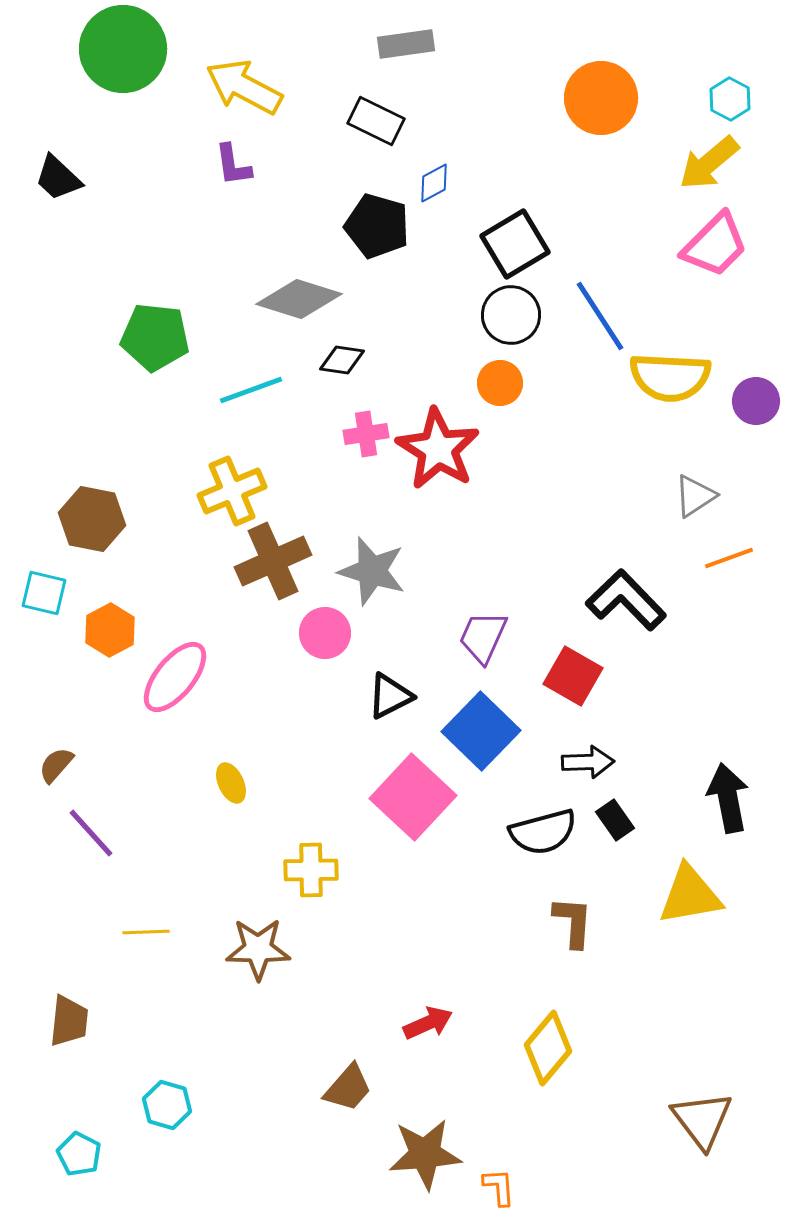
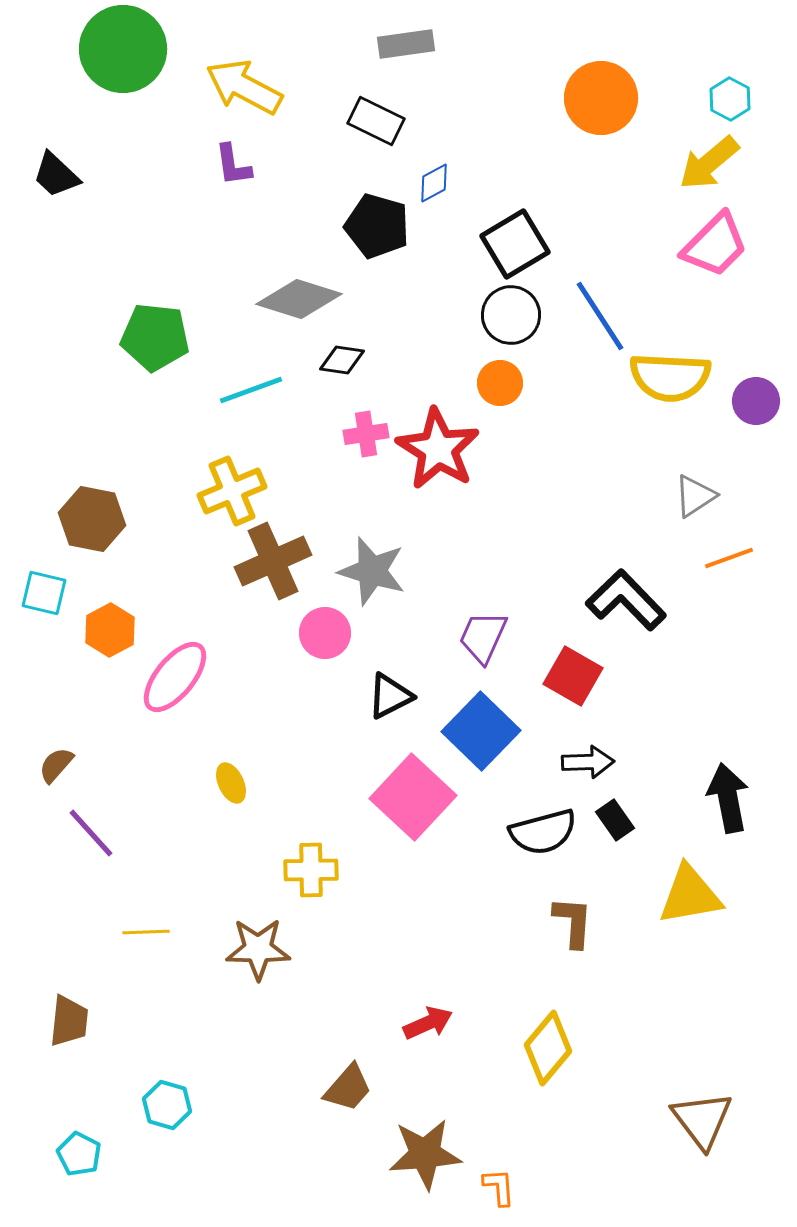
black trapezoid at (58, 178): moved 2 px left, 3 px up
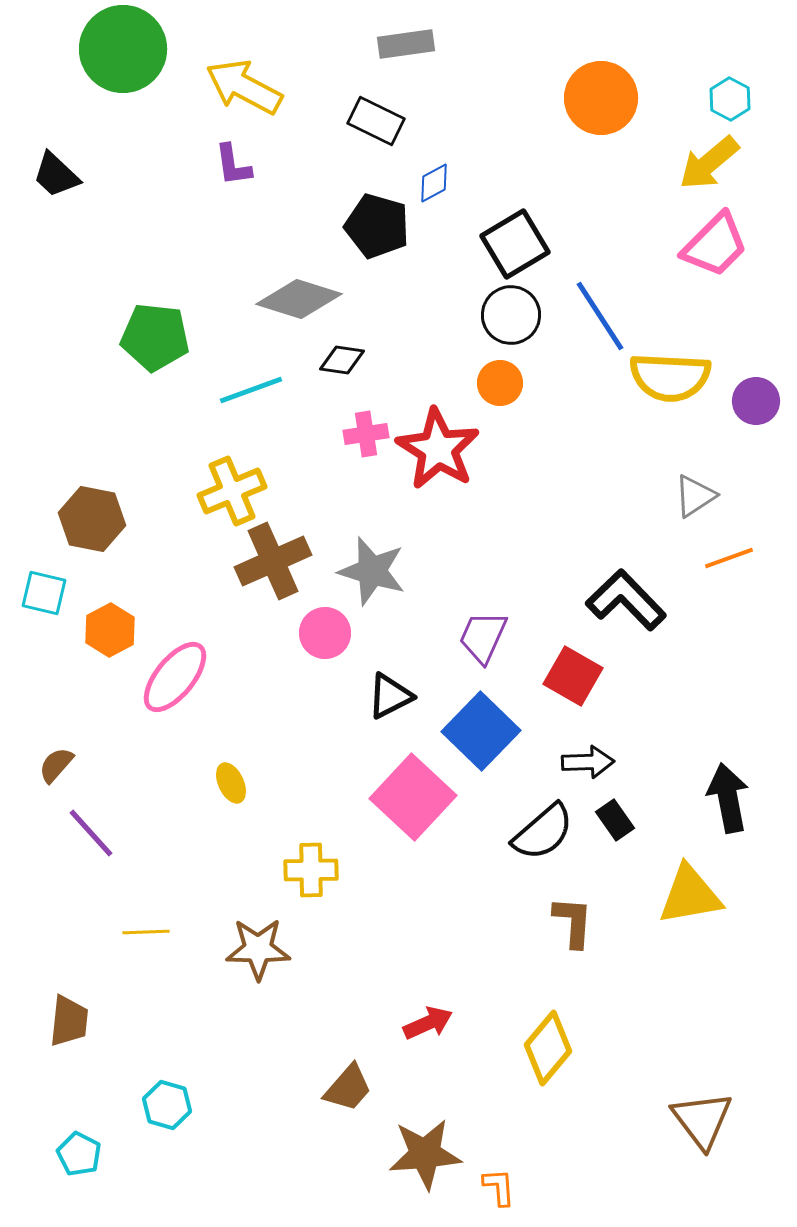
black semicircle at (543, 832): rotated 26 degrees counterclockwise
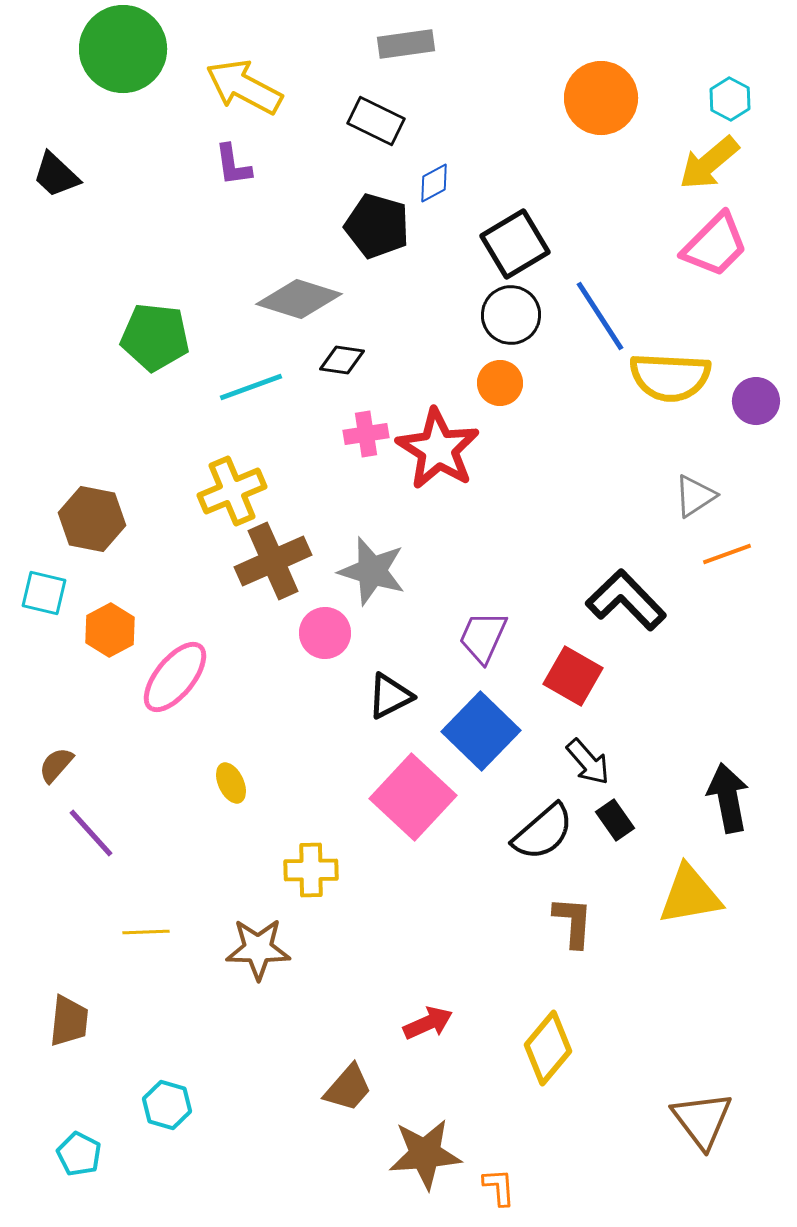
cyan line at (251, 390): moved 3 px up
orange line at (729, 558): moved 2 px left, 4 px up
black arrow at (588, 762): rotated 51 degrees clockwise
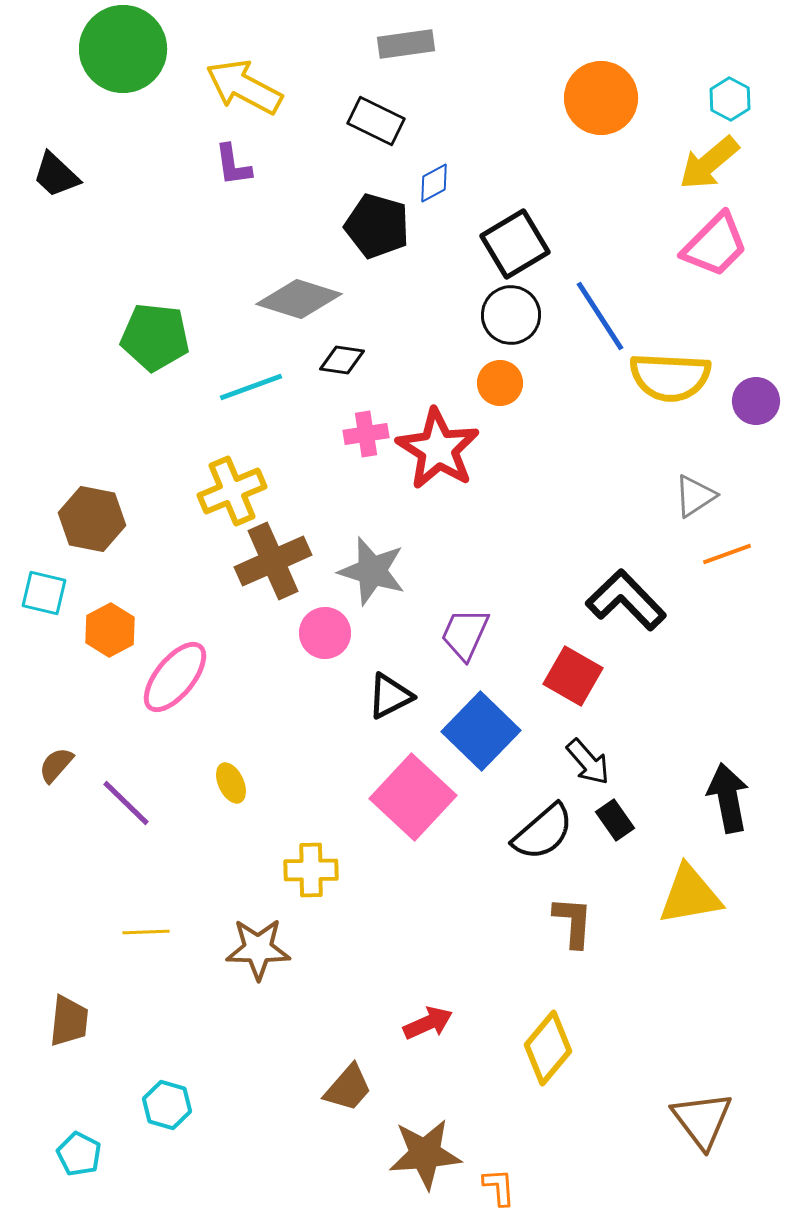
purple trapezoid at (483, 637): moved 18 px left, 3 px up
purple line at (91, 833): moved 35 px right, 30 px up; rotated 4 degrees counterclockwise
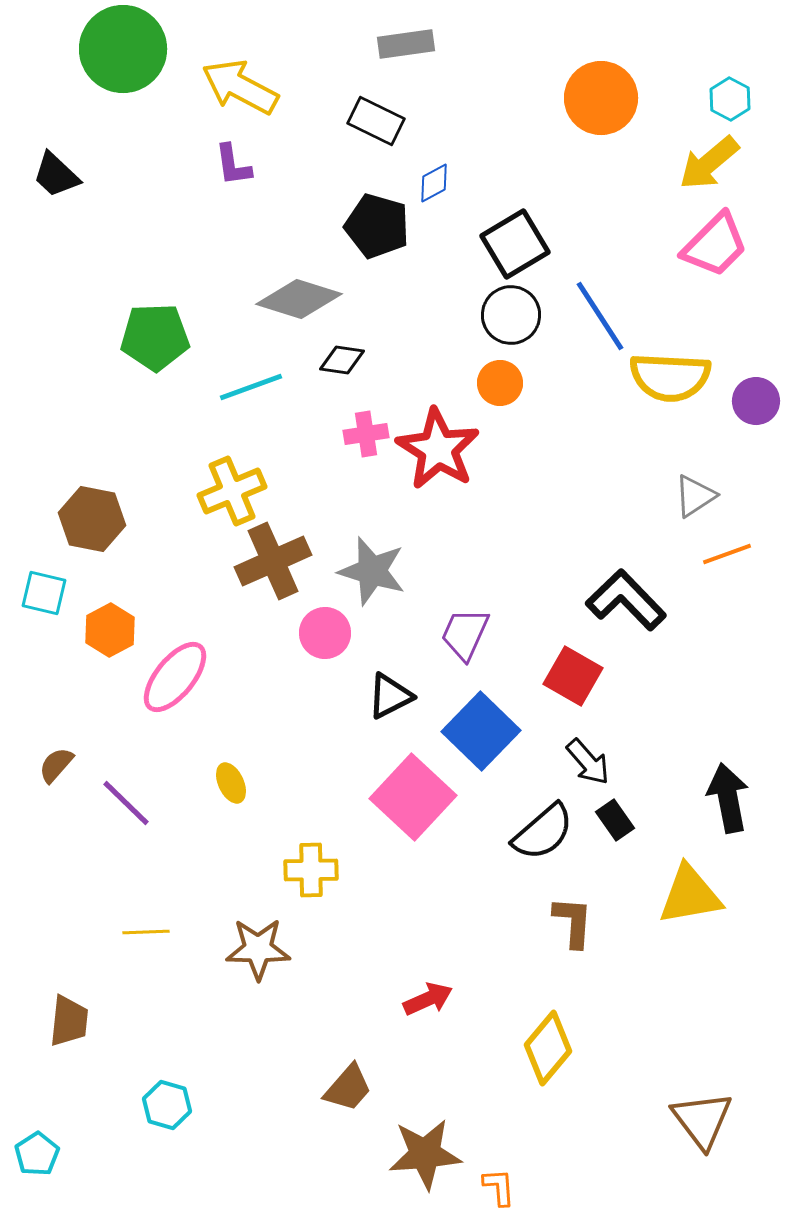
yellow arrow at (244, 87): moved 4 px left
green pentagon at (155, 337): rotated 8 degrees counterclockwise
red arrow at (428, 1023): moved 24 px up
cyan pentagon at (79, 1154): moved 42 px left; rotated 12 degrees clockwise
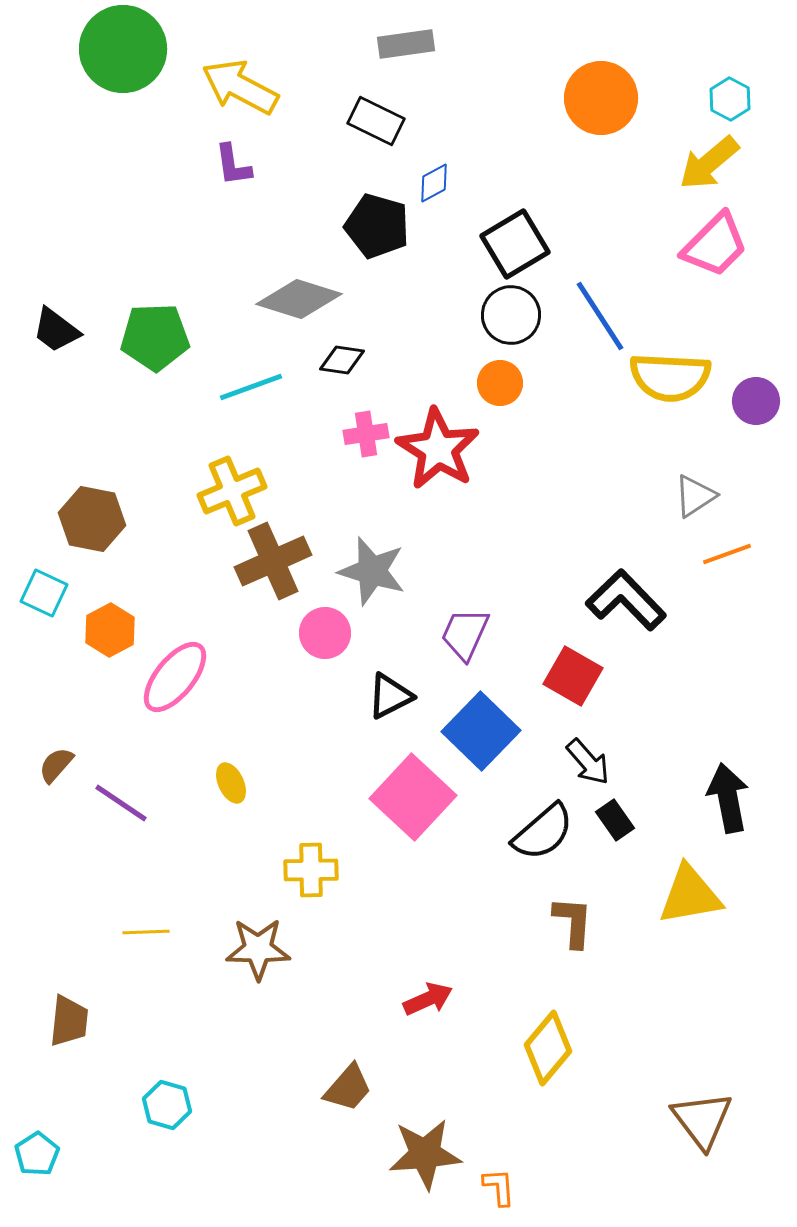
black trapezoid at (56, 175): moved 155 px down; rotated 6 degrees counterclockwise
cyan square at (44, 593): rotated 12 degrees clockwise
purple line at (126, 803): moved 5 px left; rotated 10 degrees counterclockwise
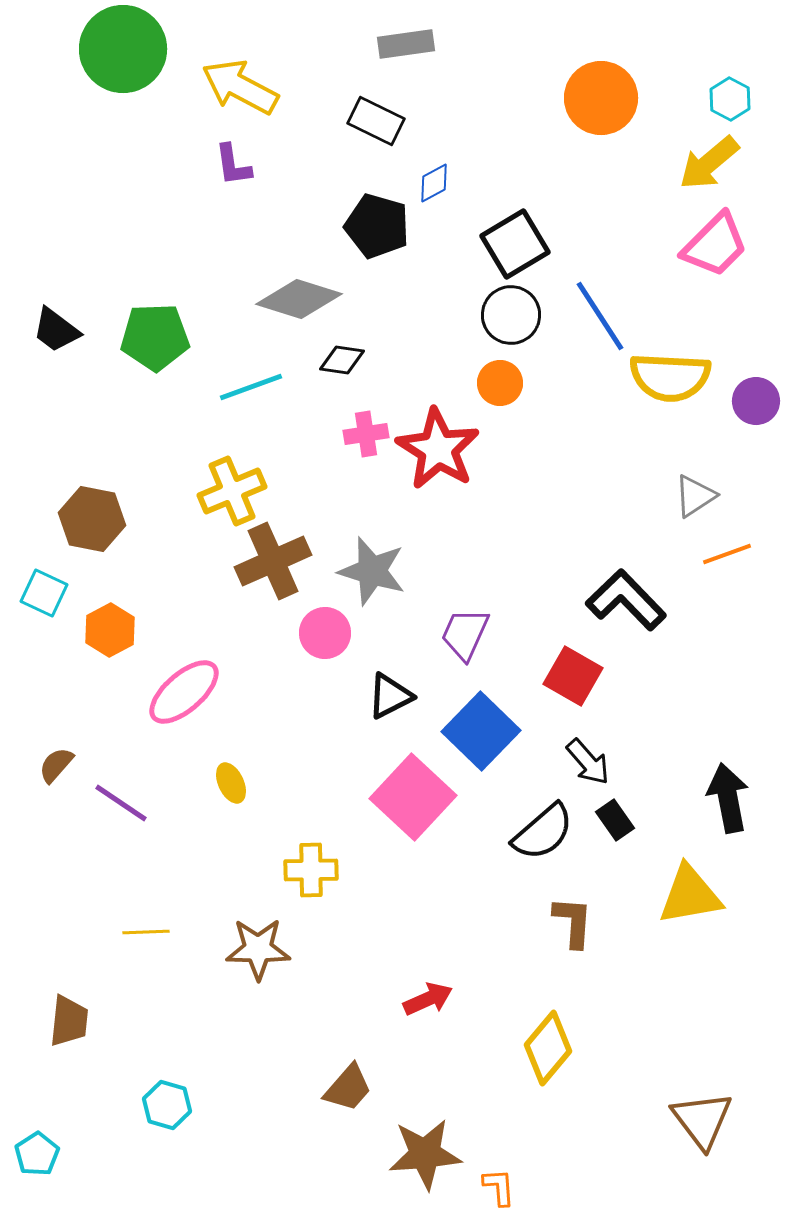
pink ellipse at (175, 677): moved 9 px right, 15 px down; rotated 10 degrees clockwise
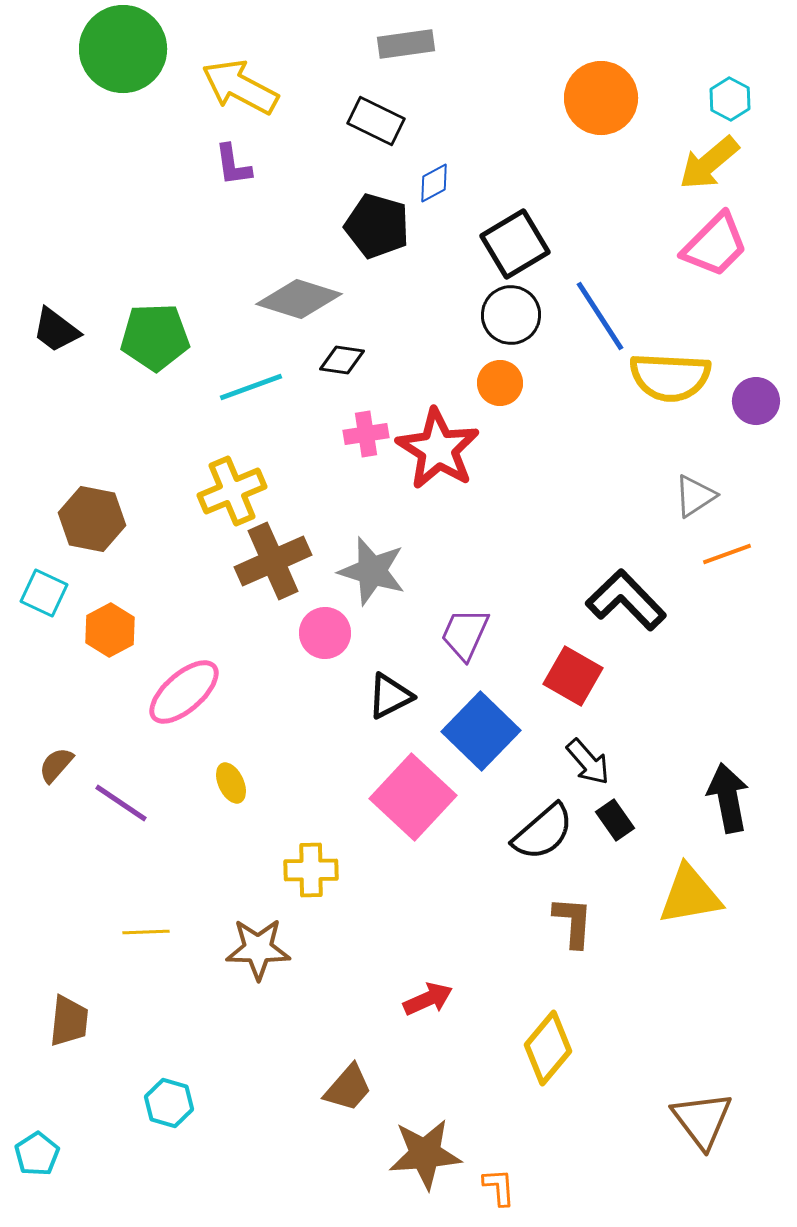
cyan hexagon at (167, 1105): moved 2 px right, 2 px up
